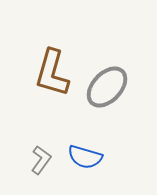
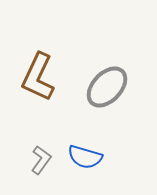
brown L-shape: moved 14 px left, 4 px down; rotated 9 degrees clockwise
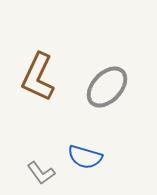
gray L-shape: moved 13 px down; rotated 108 degrees clockwise
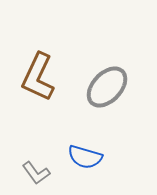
gray L-shape: moved 5 px left
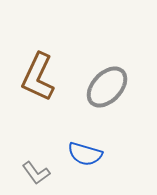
blue semicircle: moved 3 px up
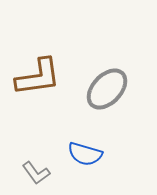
brown L-shape: rotated 123 degrees counterclockwise
gray ellipse: moved 2 px down
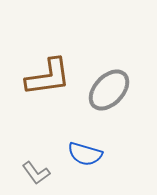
brown L-shape: moved 10 px right
gray ellipse: moved 2 px right, 1 px down
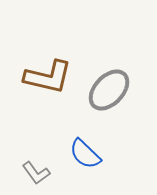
brown L-shape: rotated 21 degrees clockwise
blue semicircle: rotated 28 degrees clockwise
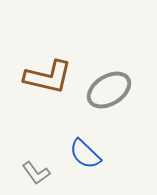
gray ellipse: rotated 15 degrees clockwise
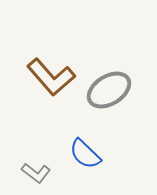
brown L-shape: moved 3 px right; rotated 36 degrees clockwise
gray L-shape: rotated 16 degrees counterclockwise
